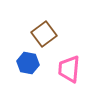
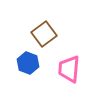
blue hexagon: rotated 10 degrees clockwise
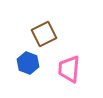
brown square: rotated 10 degrees clockwise
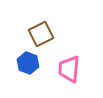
brown square: moved 3 px left
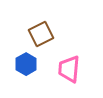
blue hexagon: moved 2 px left, 1 px down; rotated 10 degrees clockwise
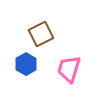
pink trapezoid: rotated 12 degrees clockwise
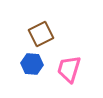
blue hexagon: moved 6 px right; rotated 25 degrees counterclockwise
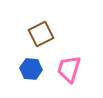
blue hexagon: moved 1 px left, 5 px down
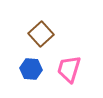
brown square: rotated 15 degrees counterclockwise
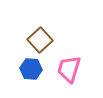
brown square: moved 1 px left, 6 px down
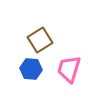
brown square: rotated 10 degrees clockwise
